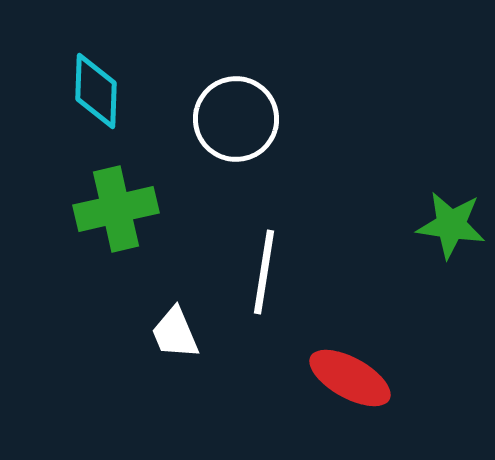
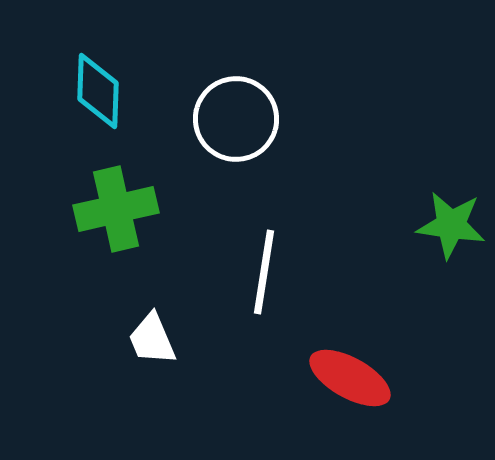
cyan diamond: moved 2 px right
white trapezoid: moved 23 px left, 6 px down
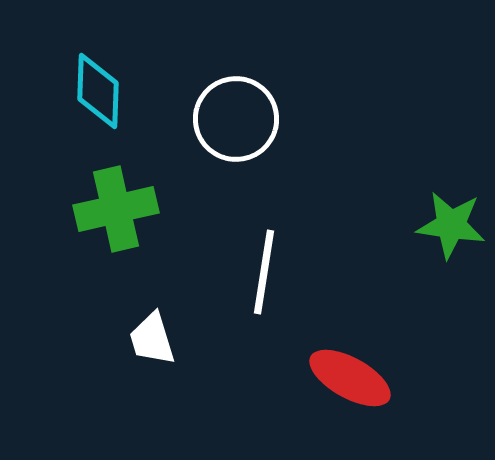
white trapezoid: rotated 6 degrees clockwise
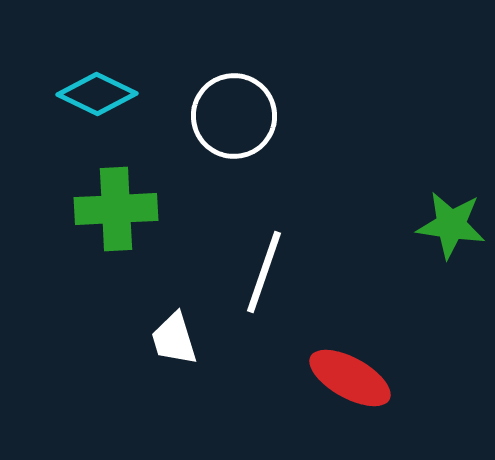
cyan diamond: moved 1 px left, 3 px down; rotated 66 degrees counterclockwise
white circle: moved 2 px left, 3 px up
green cross: rotated 10 degrees clockwise
white line: rotated 10 degrees clockwise
white trapezoid: moved 22 px right
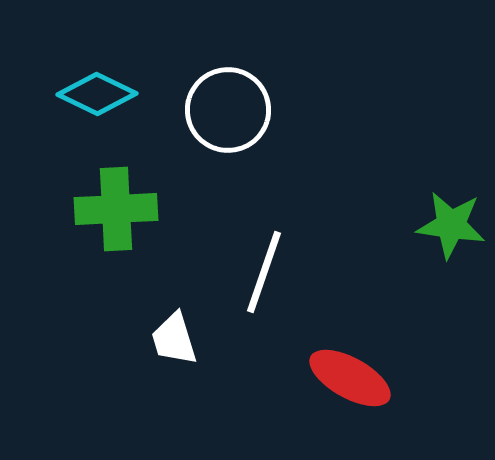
white circle: moved 6 px left, 6 px up
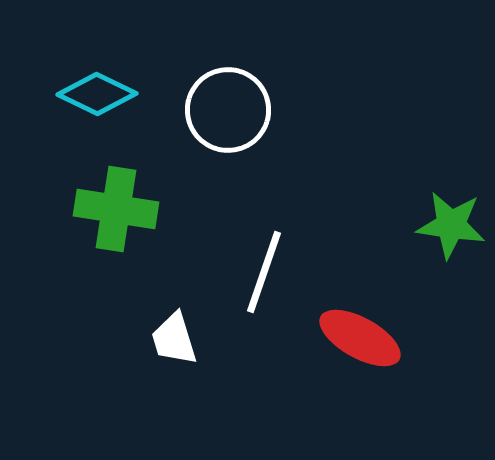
green cross: rotated 12 degrees clockwise
red ellipse: moved 10 px right, 40 px up
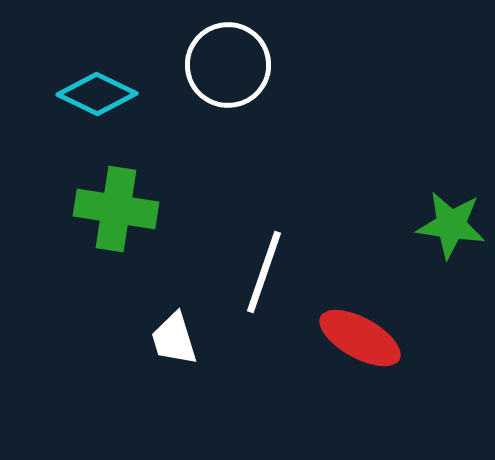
white circle: moved 45 px up
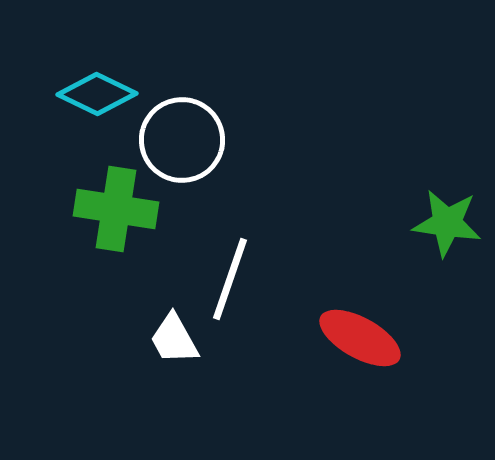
white circle: moved 46 px left, 75 px down
green star: moved 4 px left, 2 px up
white line: moved 34 px left, 7 px down
white trapezoid: rotated 12 degrees counterclockwise
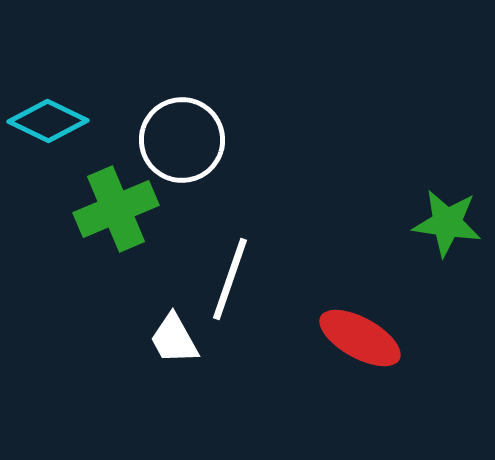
cyan diamond: moved 49 px left, 27 px down
green cross: rotated 32 degrees counterclockwise
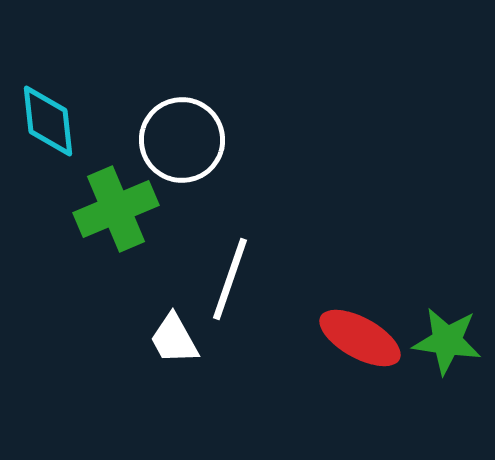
cyan diamond: rotated 58 degrees clockwise
green star: moved 118 px down
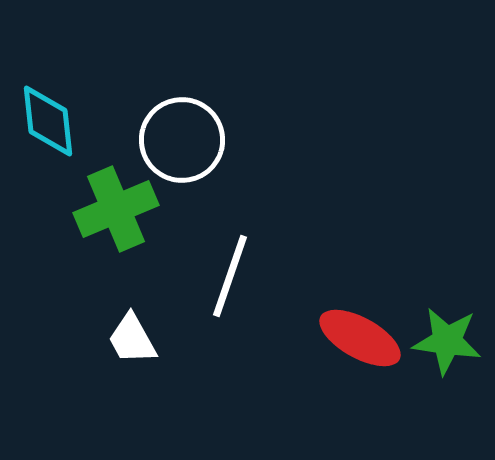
white line: moved 3 px up
white trapezoid: moved 42 px left
